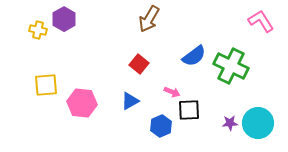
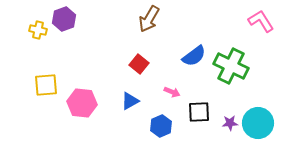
purple hexagon: rotated 10 degrees clockwise
black square: moved 10 px right, 2 px down
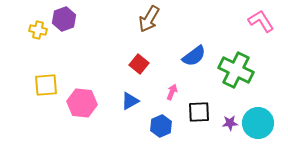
green cross: moved 5 px right, 4 px down
pink arrow: rotated 91 degrees counterclockwise
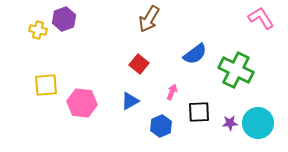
pink L-shape: moved 3 px up
blue semicircle: moved 1 px right, 2 px up
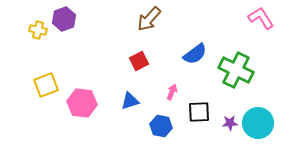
brown arrow: rotated 12 degrees clockwise
red square: moved 3 px up; rotated 24 degrees clockwise
yellow square: rotated 15 degrees counterclockwise
blue triangle: rotated 12 degrees clockwise
blue hexagon: rotated 25 degrees counterclockwise
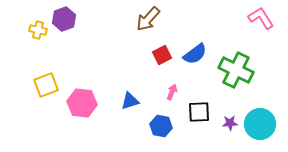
brown arrow: moved 1 px left
red square: moved 23 px right, 6 px up
cyan circle: moved 2 px right, 1 px down
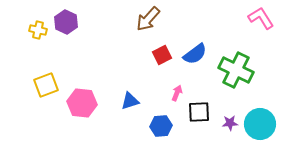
purple hexagon: moved 2 px right, 3 px down; rotated 15 degrees counterclockwise
pink arrow: moved 5 px right, 1 px down
blue hexagon: rotated 15 degrees counterclockwise
